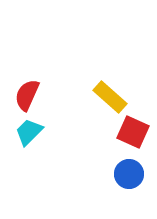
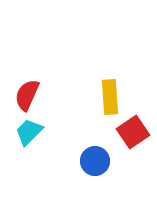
yellow rectangle: rotated 44 degrees clockwise
red square: rotated 32 degrees clockwise
blue circle: moved 34 px left, 13 px up
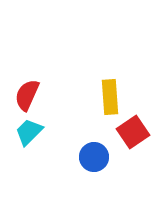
blue circle: moved 1 px left, 4 px up
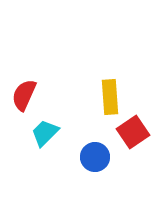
red semicircle: moved 3 px left
cyan trapezoid: moved 16 px right, 1 px down
blue circle: moved 1 px right
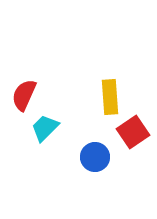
cyan trapezoid: moved 5 px up
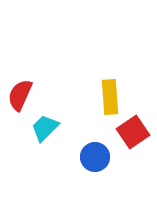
red semicircle: moved 4 px left
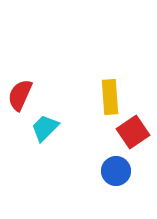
blue circle: moved 21 px right, 14 px down
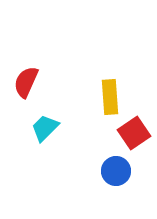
red semicircle: moved 6 px right, 13 px up
red square: moved 1 px right, 1 px down
